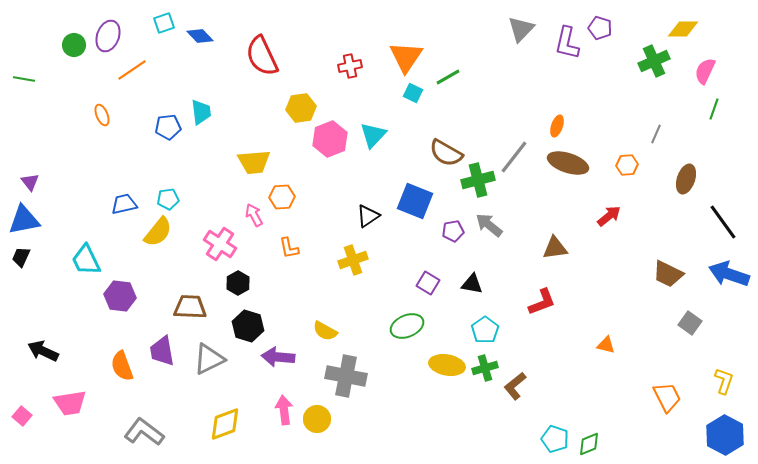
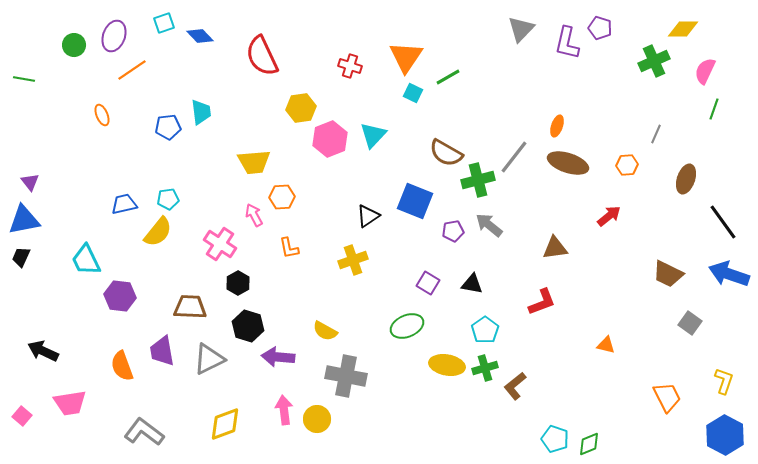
purple ellipse at (108, 36): moved 6 px right
red cross at (350, 66): rotated 30 degrees clockwise
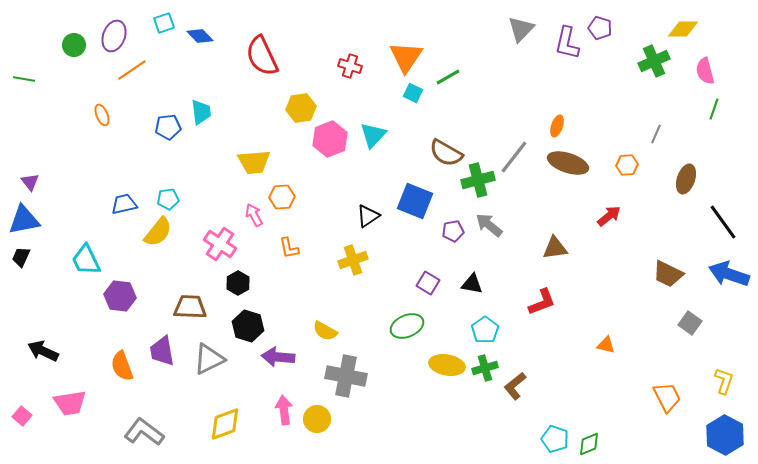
pink semicircle at (705, 71): rotated 40 degrees counterclockwise
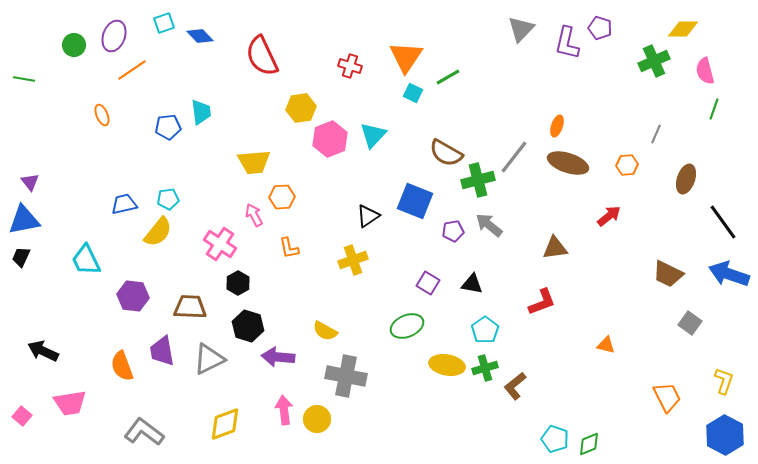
purple hexagon at (120, 296): moved 13 px right
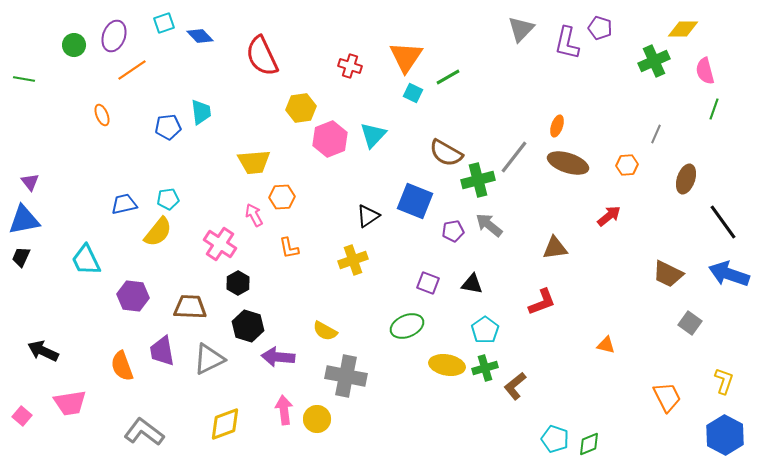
purple square at (428, 283): rotated 10 degrees counterclockwise
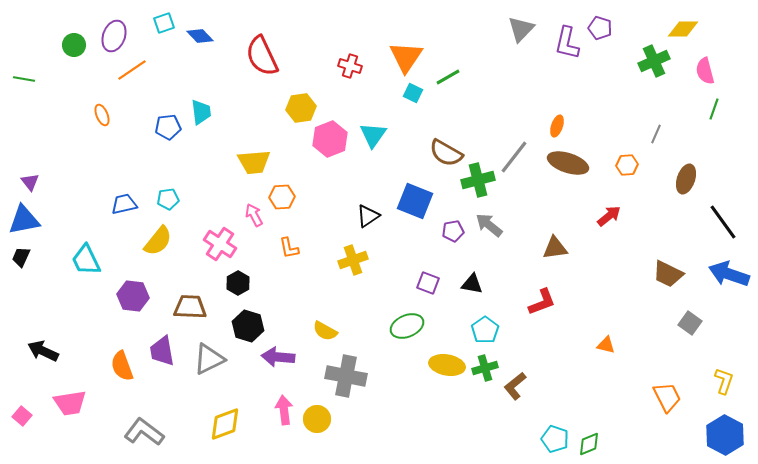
cyan triangle at (373, 135): rotated 8 degrees counterclockwise
yellow semicircle at (158, 232): moved 9 px down
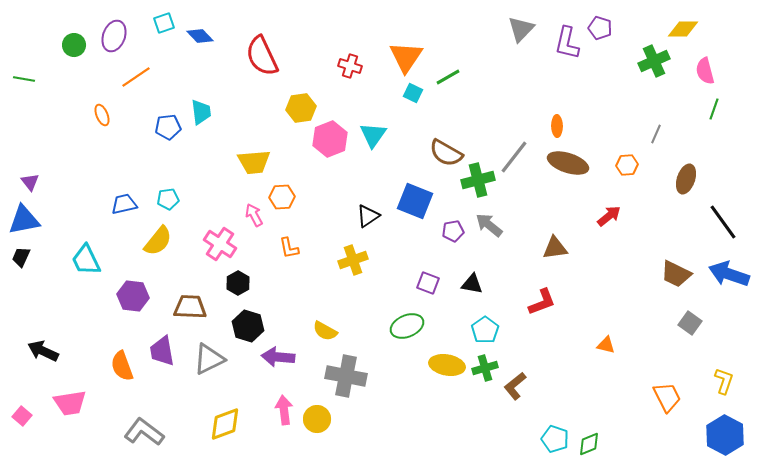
orange line at (132, 70): moved 4 px right, 7 px down
orange ellipse at (557, 126): rotated 20 degrees counterclockwise
brown trapezoid at (668, 274): moved 8 px right
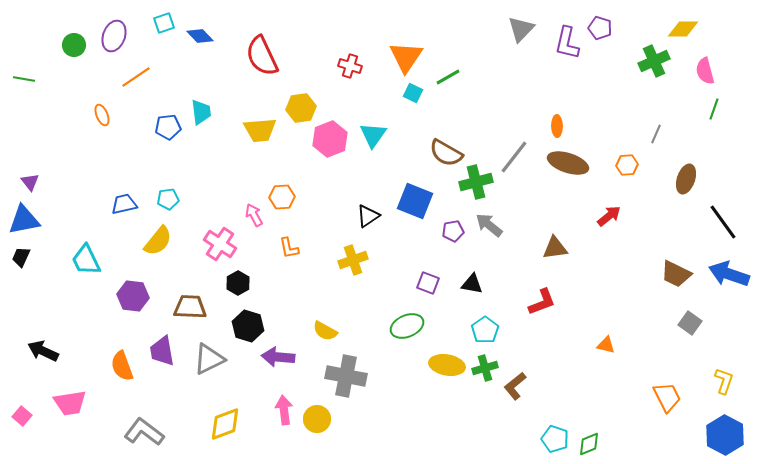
yellow trapezoid at (254, 162): moved 6 px right, 32 px up
green cross at (478, 180): moved 2 px left, 2 px down
